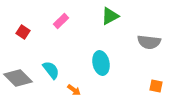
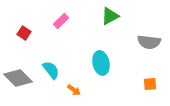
red square: moved 1 px right, 1 px down
orange square: moved 6 px left, 2 px up; rotated 16 degrees counterclockwise
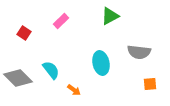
gray semicircle: moved 10 px left, 10 px down
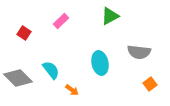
cyan ellipse: moved 1 px left
orange square: rotated 32 degrees counterclockwise
orange arrow: moved 2 px left
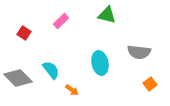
green triangle: moved 3 px left, 1 px up; rotated 42 degrees clockwise
